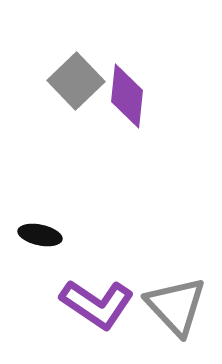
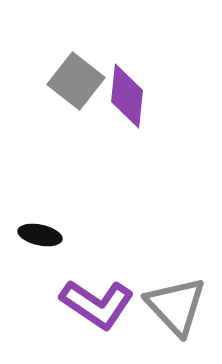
gray square: rotated 8 degrees counterclockwise
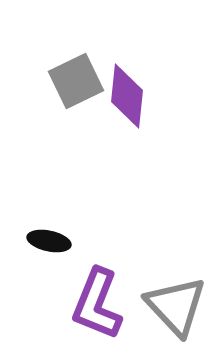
gray square: rotated 26 degrees clockwise
black ellipse: moved 9 px right, 6 px down
purple L-shape: rotated 78 degrees clockwise
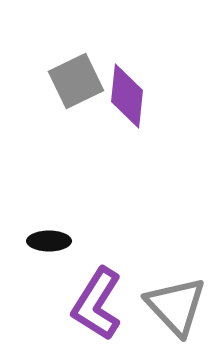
black ellipse: rotated 12 degrees counterclockwise
purple L-shape: rotated 10 degrees clockwise
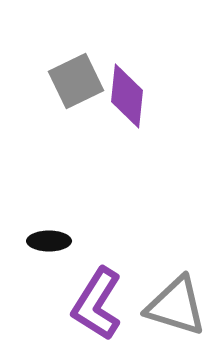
gray triangle: rotated 30 degrees counterclockwise
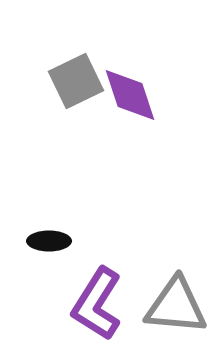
purple diamond: moved 3 px right, 1 px up; rotated 24 degrees counterclockwise
gray triangle: rotated 12 degrees counterclockwise
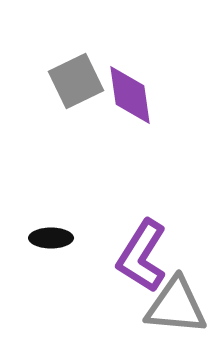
purple diamond: rotated 10 degrees clockwise
black ellipse: moved 2 px right, 3 px up
purple L-shape: moved 45 px right, 48 px up
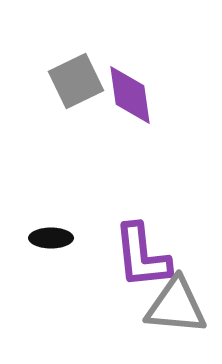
purple L-shape: rotated 38 degrees counterclockwise
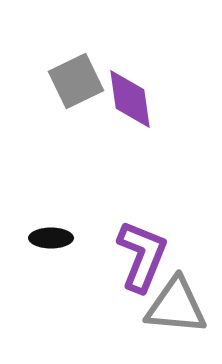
purple diamond: moved 4 px down
purple L-shape: rotated 152 degrees counterclockwise
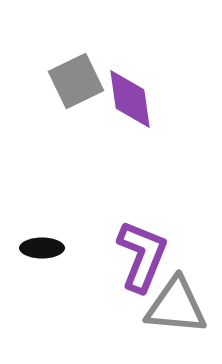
black ellipse: moved 9 px left, 10 px down
